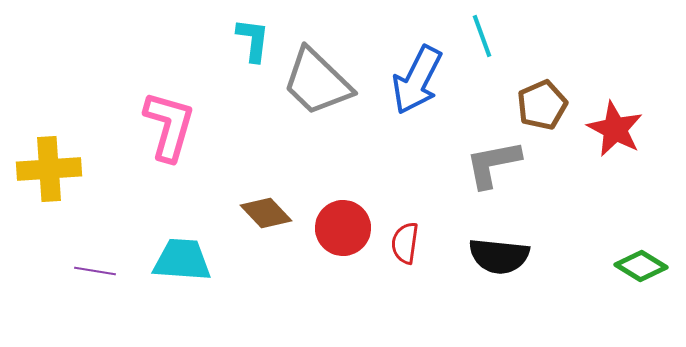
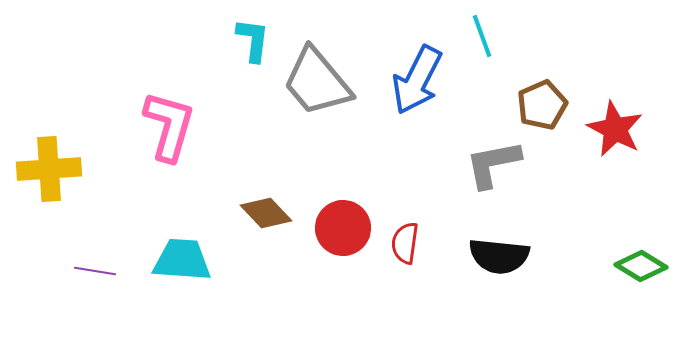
gray trapezoid: rotated 6 degrees clockwise
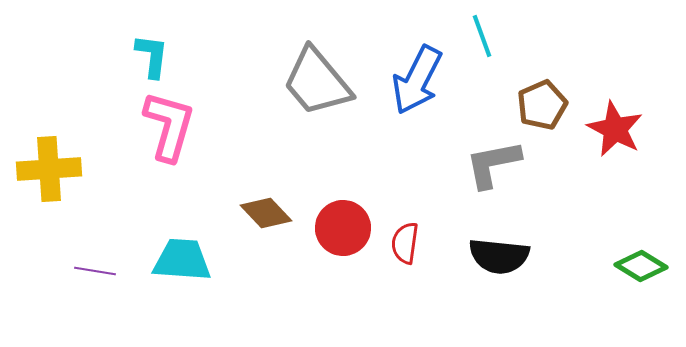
cyan L-shape: moved 101 px left, 16 px down
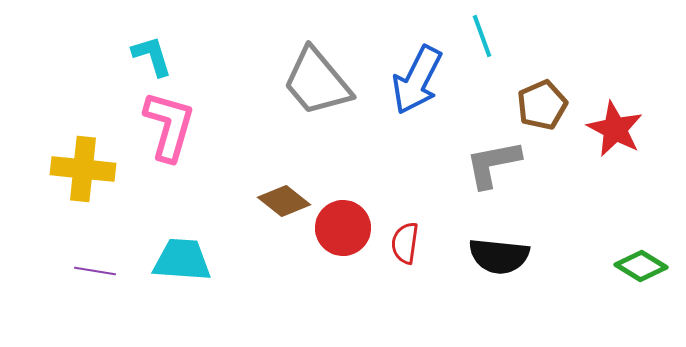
cyan L-shape: rotated 24 degrees counterclockwise
yellow cross: moved 34 px right; rotated 10 degrees clockwise
brown diamond: moved 18 px right, 12 px up; rotated 9 degrees counterclockwise
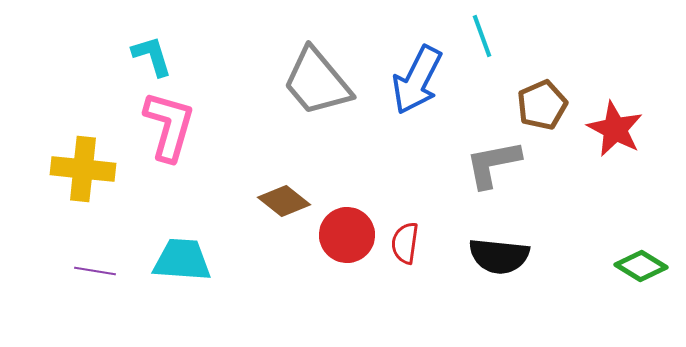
red circle: moved 4 px right, 7 px down
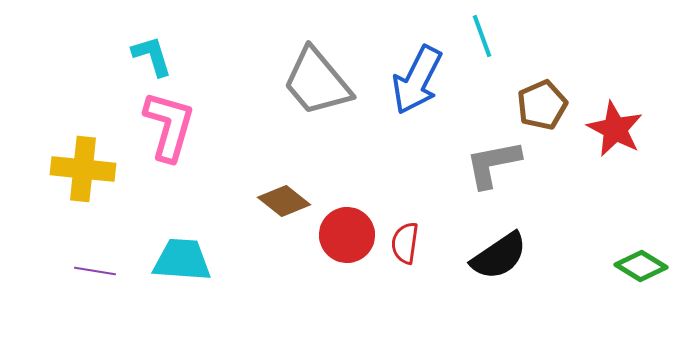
black semicircle: rotated 40 degrees counterclockwise
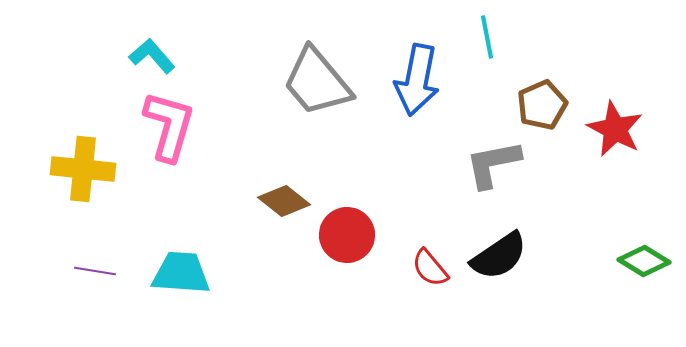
cyan line: moved 5 px right, 1 px down; rotated 9 degrees clockwise
cyan L-shape: rotated 24 degrees counterclockwise
blue arrow: rotated 16 degrees counterclockwise
red semicircle: moved 25 px right, 25 px down; rotated 48 degrees counterclockwise
cyan trapezoid: moved 1 px left, 13 px down
green diamond: moved 3 px right, 5 px up
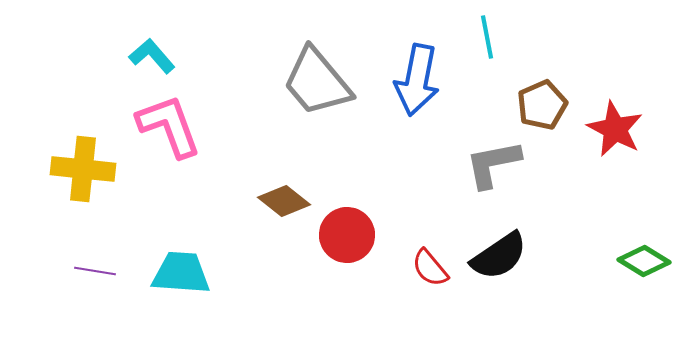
pink L-shape: rotated 36 degrees counterclockwise
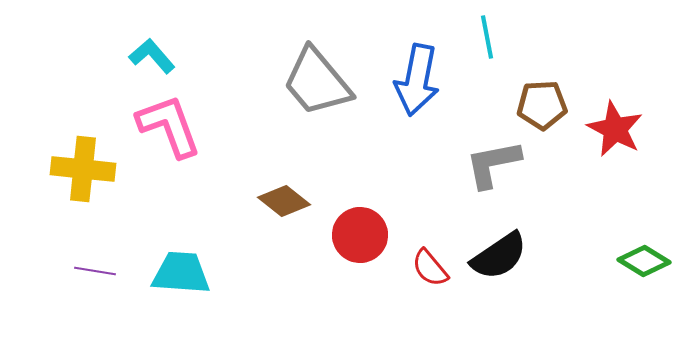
brown pentagon: rotated 21 degrees clockwise
red circle: moved 13 px right
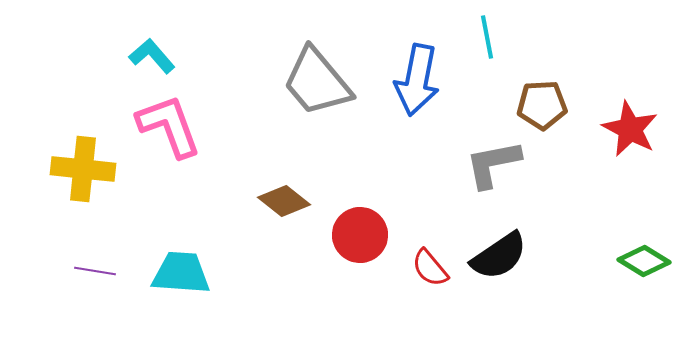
red star: moved 15 px right
